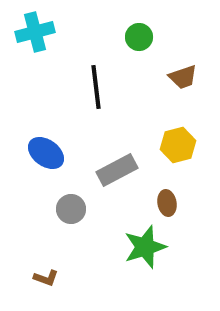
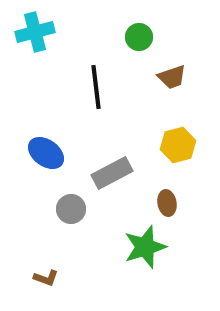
brown trapezoid: moved 11 px left
gray rectangle: moved 5 px left, 3 px down
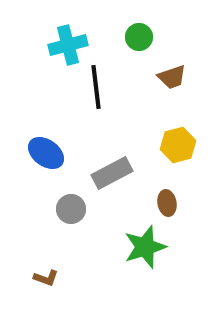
cyan cross: moved 33 px right, 13 px down
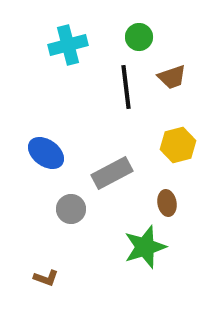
black line: moved 30 px right
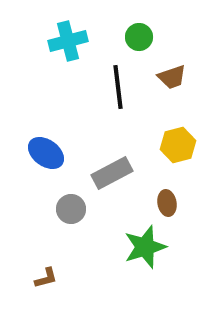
cyan cross: moved 4 px up
black line: moved 8 px left
brown L-shape: rotated 35 degrees counterclockwise
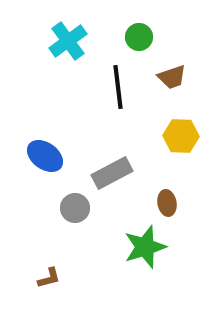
cyan cross: rotated 21 degrees counterclockwise
yellow hexagon: moved 3 px right, 9 px up; rotated 16 degrees clockwise
blue ellipse: moved 1 px left, 3 px down
gray circle: moved 4 px right, 1 px up
brown L-shape: moved 3 px right
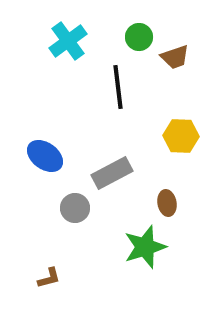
brown trapezoid: moved 3 px right, 20 px up
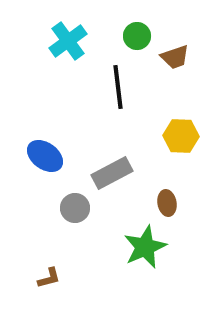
green circle: moved 2 px left, 1 px up
green star: rotated 6 degrees counterclockwise
